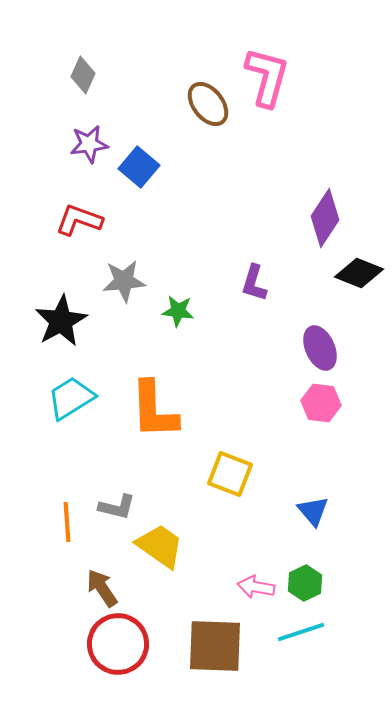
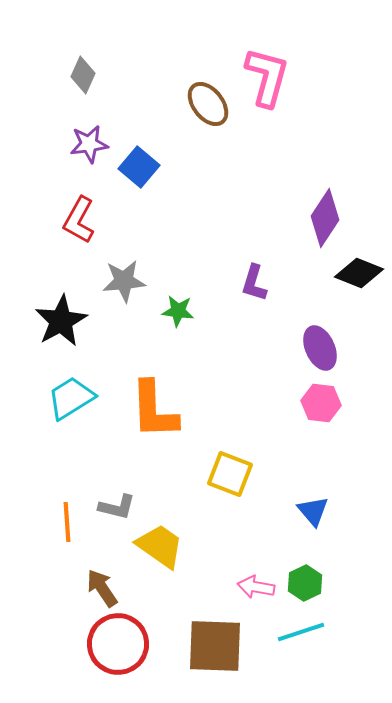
red L-shape: rotated 81 degrees counterclockwise
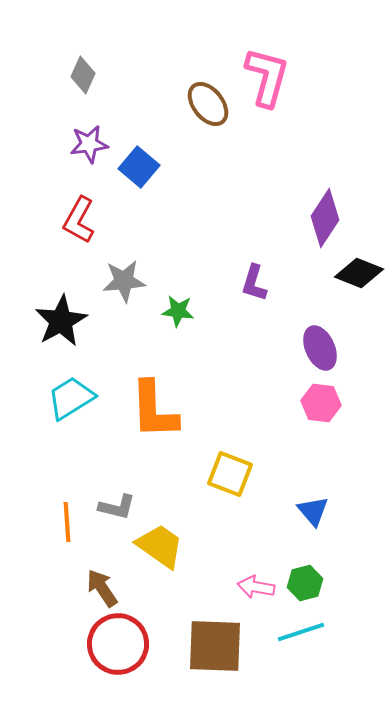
green hexagon: rotated 12 degrees clockwise
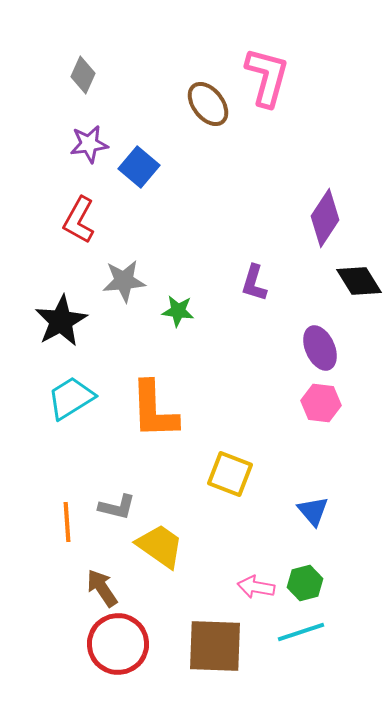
black diamond: moved 8 px down; rotated 36 degrees clockwise
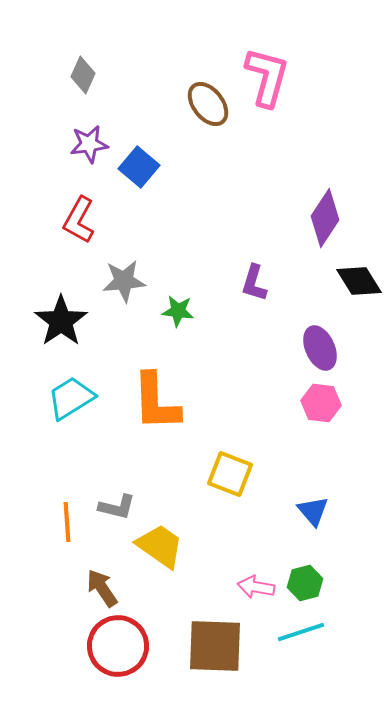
black star: rotated 6 degrees counterclockwise
orange L-shape: moved 2 px right, 8 px up
red circle: moved 2 px down
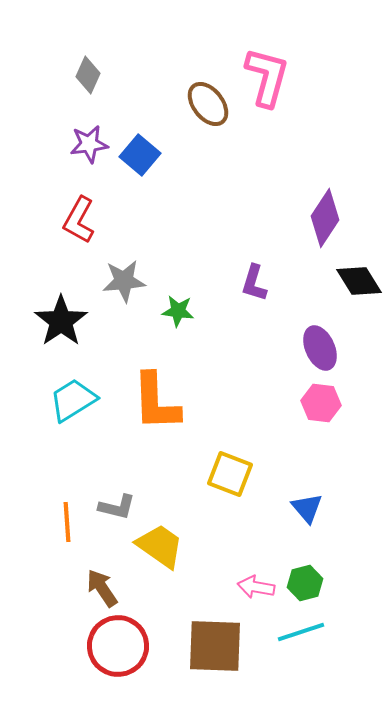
gray diamond: moved 5 px right
blue square: moved 1 px right, 12 px up
cyan trapezoid: moved 2 px right, 2 px down
blue triangle: moved 6 px left, 3 px up
